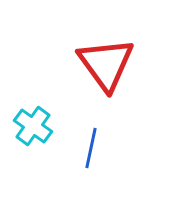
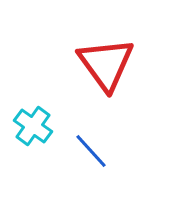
blue line: moved 3 px down; rotated 54 degrees counterclockwise
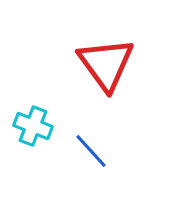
cyan cross: rotated 15 degrees counterclockwise
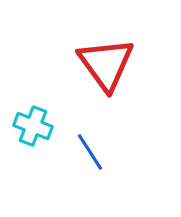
blue line: moved 1 px left, 1 px down; rotated 9 degrees clockwise
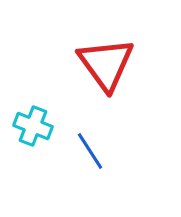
blue line: moved 1 px up
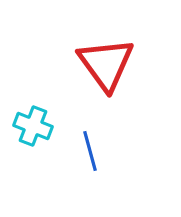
blue line: rotated 18 degrees clockwise
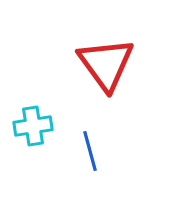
cyan cross: rotated 30 degrees counterclockwise
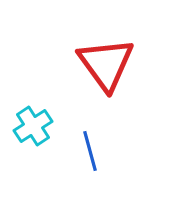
cyan cross: rotated 24 degrees counterclockwise
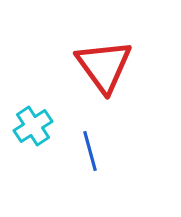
red triangle: moved 2 px left, 2 px down
